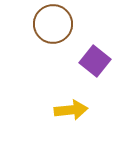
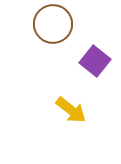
yellow arrow: rotated 44 degrees clockwise
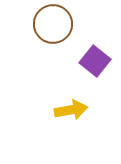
yellow arrow: rotated 48 degrees counterclockwise
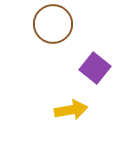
purple square: moved 7 px down
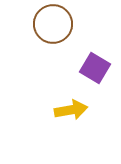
purple square: rotated 8 degrees counterclockwise
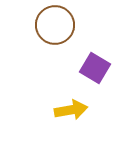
brown circle: moved 2 px right, 1 px down
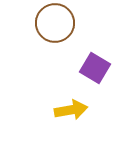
brown circle: moved 2 px up
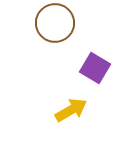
yellow arrow: rotated 20 degrees counterclockwise
